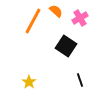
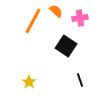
pink cross: rotated 21 degrees clockwise
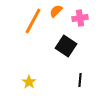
orange semicircle: rotated 88 degrees counterclockwise
black line: rotated 24 degrees clockwise
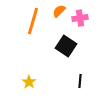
orange semicircle: moved 3 px right
orange line: rotated 12 degrees counterclockwise
black line: moved 1 px down
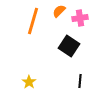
black square: moved 3 px right
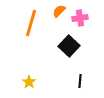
orange line: moved 2 px left, 2 px down
black square: rotated 10 degrees clockwise
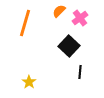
pink cross: rotated 28 degrees counterclockwise
orange line: moved 6 px left
black line: moved 9 px up
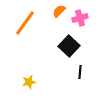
pink cross: rotated 21 degrees clockwise
orange line: rotated 20 degrees clockwise
yellow star: rotated 24 degrees clockwise
